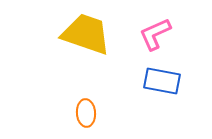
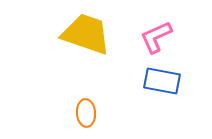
pink L-shape: moved 1 px right, 3 px down
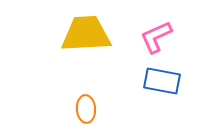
yellow trapezoid: rotated 22 degrees counterclockwise
orange ellipse: moved 4 px up
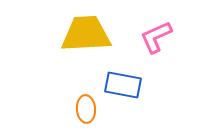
blue rectangle: moved 39 px left, 4 px down
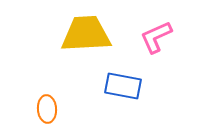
blue rectangle: moved 1 px down
orange ellipse: moved 39 px left
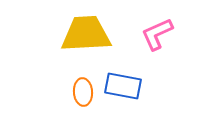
pink L-shape: moved 1 px right, 3 px up
orange ellipse: moved 36 px right, 17 px up
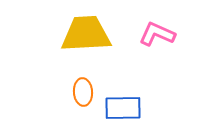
pink L-shape: rotated 48 degrees clockwise
blue rectangle: moved 22 px down; rotated 12 degrees counterclockwise
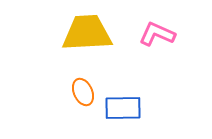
yellow trapezoid: moved 1 px right, 1 px up
orange ellipse: rotated 20 degrees counterclockwise
